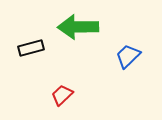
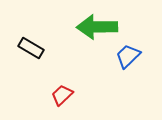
green arrow: moved 19 px right
black rectangle: rotated 45 degrees clockwise
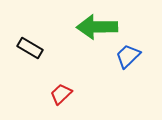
black rectangle: moved 1 px left
red trapezoid: moved 1 px left, 1 px up
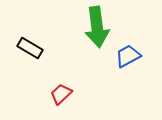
green arrow: rotated 96 degrees counterclockwise
blue trapezoid: rotated 16 degrees clockwise
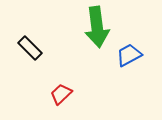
black rectangle: rotated 15 degrees clockwise
blue trapezoid: moved 1 px right, 1 px up
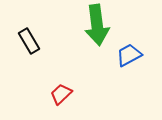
green arrow: moved 2 px up
black rectangle: moved 1 px left, 7 px up; rotated 15 degrees clockwise
